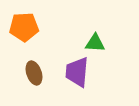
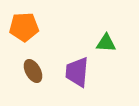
green triangle: moved 11 px right
brown ellipse: moved 1 px left, 2 px up; rotated 10 degrees counterclockwise
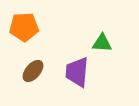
green triangle: moved 4 px left
brown ellipse: rotated 70 degrees clockwise
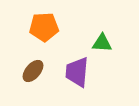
orange pentagon: moved 20 px right
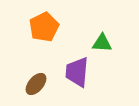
orange pentagon: rotated 24 degrees counterclockwise
brown ellipse: moved 3 px right, 13 px down
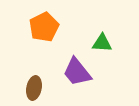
purple trapezoid: rotated 44 degrees counterclockwise
brown ellipse: moved 2 px left, 4 px down; rotated 30 degrees counterclockwise
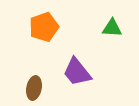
orange pentagon: rotated 8 degrees clockwise
green triangle: moved 10 px right, 15 px up
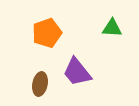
orange pentagon: moved 3 px right, 6 px down
brown ellipse: moved 6 px right, 4 px up
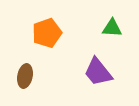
purple trapezoid: moved 21 px right
brown ellipse: moved 15 px left, 8 px up
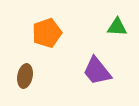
green triangle: moved 5 px right, 1 px up
purple trapezoid: moved 1 px left, 1 px up
